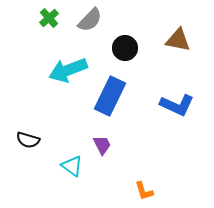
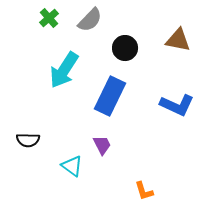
cyan arrow: moved 4 px left; rotated 36 degrees counterclockwise
black semicircle: rotated 15 degrees counterclockwise
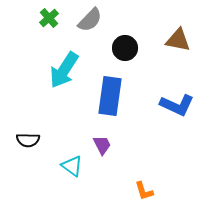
blue rectangle: rotated 18 degrees counterclockwise
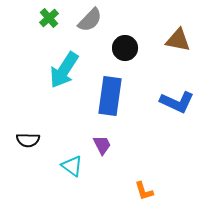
blue L-shape: moved 3 px up
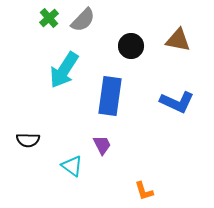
gray semicircle: moved 7 px left
black circle: moved 6 px right, 2 px up
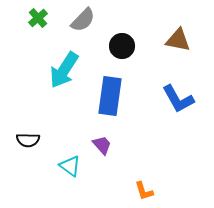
green cross: moved 11 px left
black circle: moved 9 px left
blue L-shape: moved 1 px right, 3 px up; rotated 36 degrees clockwise
purple trapezoid: rotated 15 degrees counterclockwise
cyan triangle: moved 2 px left
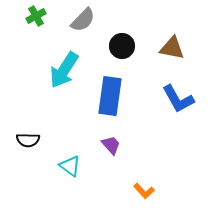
green cross: moved 2 px left, 2 px up; rotated 12 degrees clockwise
brown triangle: moved 6 px left, 8 px down
purple trapezoid: moved 9 px right
orange L-shape: rotated 25 degrees counterclockwise
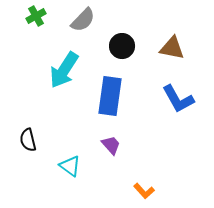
black semicircle: rotated 75 degrees clockwise
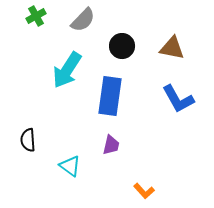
cyan arrow: moved 3 px right
black semicircle: rotated 10 degrees clockwise
purple trapezoid: rotated 55 degrees clockwise
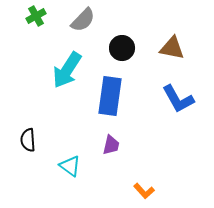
black circle: moved 2 px down
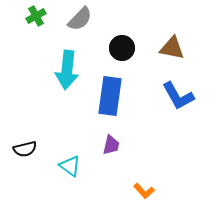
gray semicircle: moved 3 px left, 1 px up
cyan arrow: rotated 27 degrees counterclockwise
blue L-shape: moved 3 px up
black semicircle: moved 3 px left, 9 px down; rotated 100 degrees counterclockwise
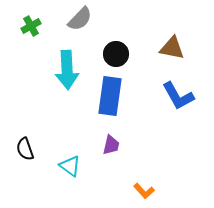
green cross: moved 5 px left, 10 px down
black circle: moved 6 px left, 6 px down
cyan arrow: rotated 9 degrees counterclockwise
black semicircle: rotated 85 degrees clockwise
